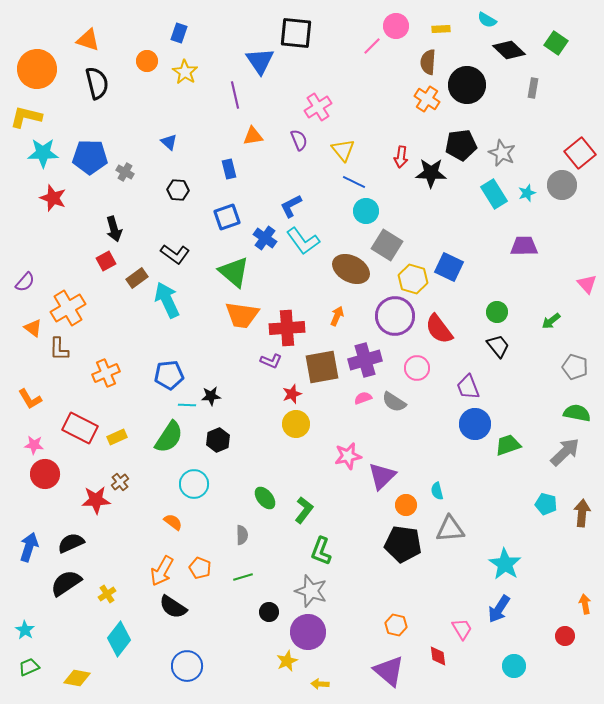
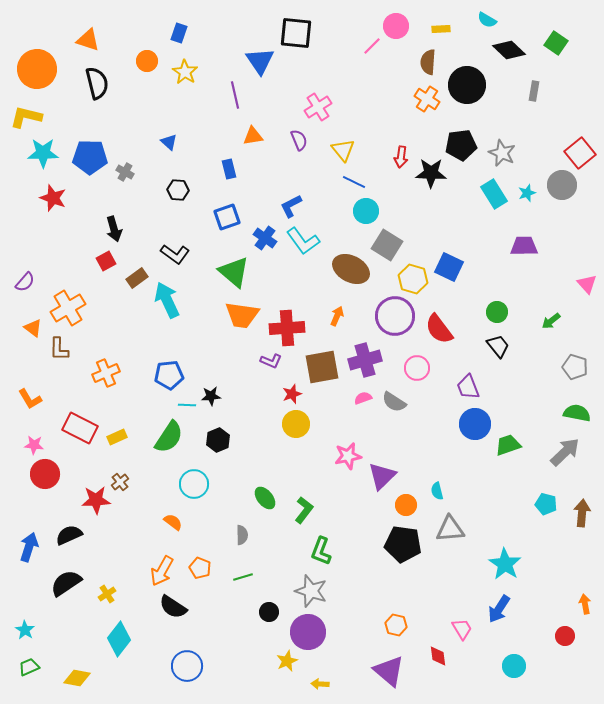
gray rectangle at (533, 88): moved 1 px right, 3 px down
black semicircle at (71, 543): moved 2 px left, 8 px up
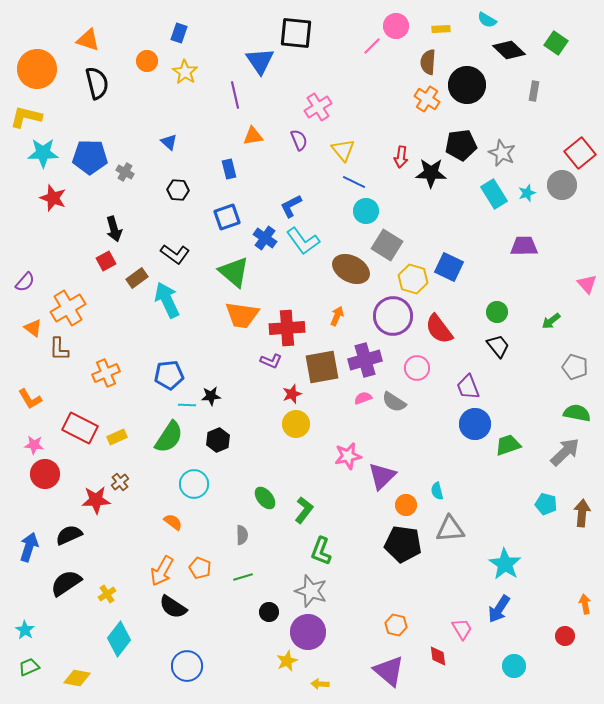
purple circle at (395, 316): moved 2 px left
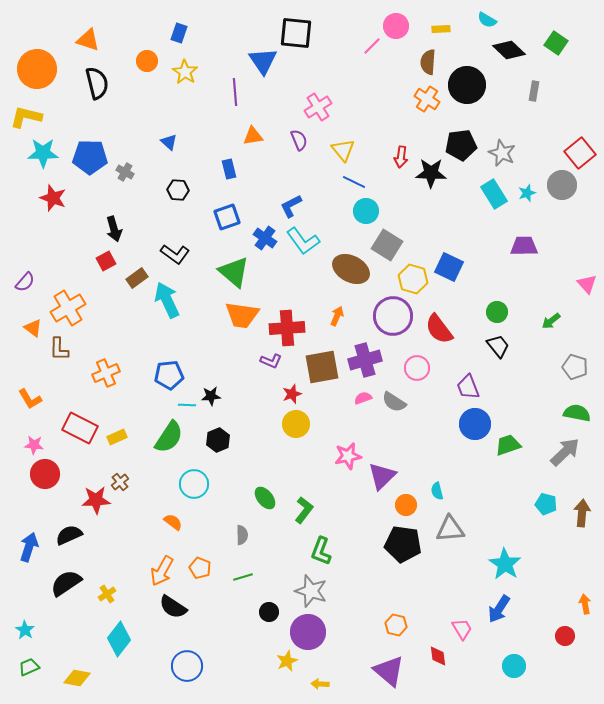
blue triangle at (260, 61): moved 3 px right
purple line at (235, 95): moved 3 px up; rotated 8 degrees clockwise
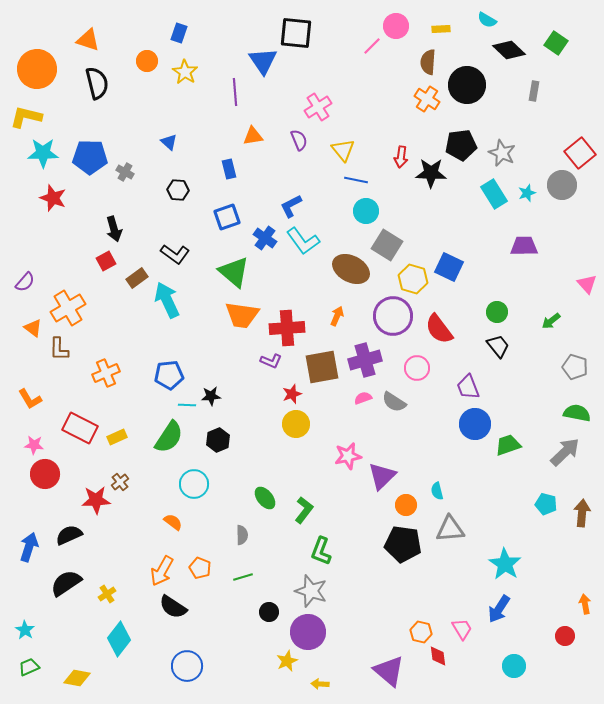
blue line at (354, 182): moved 2 px right, 2 px up; rotated 15 degrees counterclockwise
orange hexagon at (396, 625): moved 25 px right, 7 px down
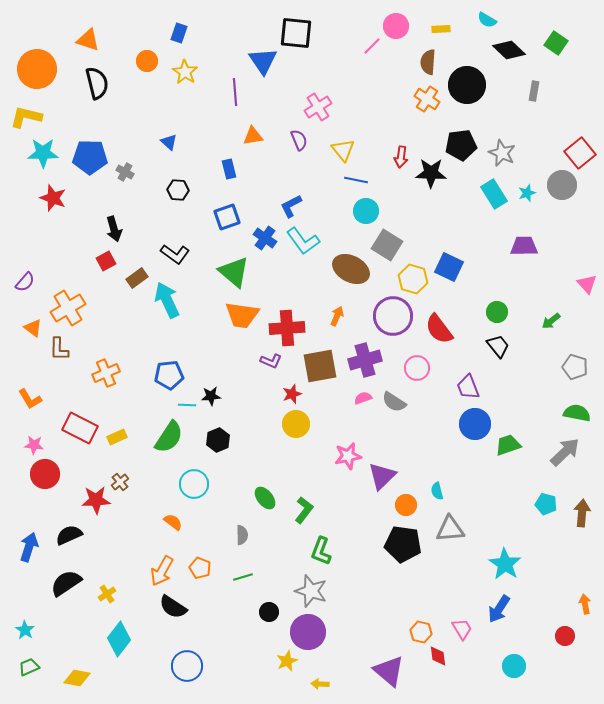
brown square at (322, 367): moved 2 px left, 1 px up
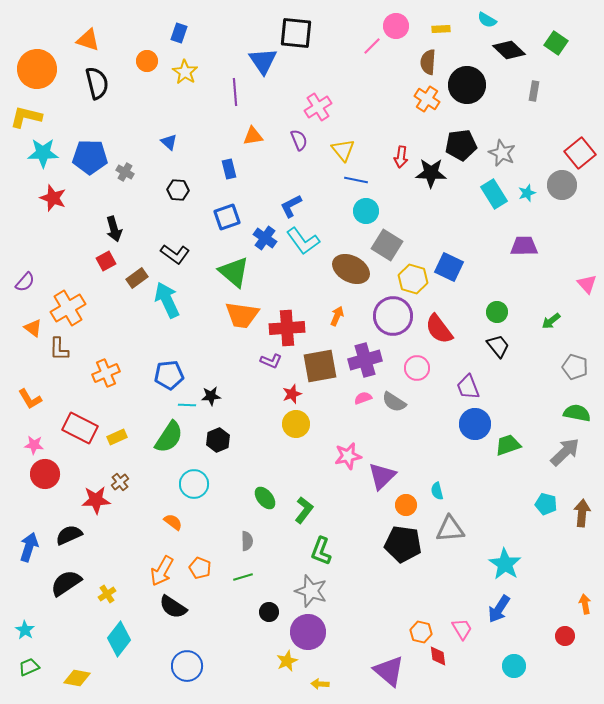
gray semicircle at (242, 535): moved 5 px right, 6 px down
